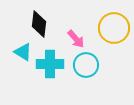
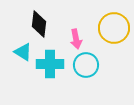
pink arrow: rotated 30 degrees clockwise
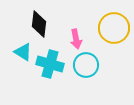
cyan cross: rotated 16 degrees clockwise
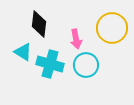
yellow circle: moved 2 px left
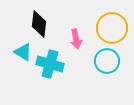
cyan circle: moved 21 px right, 4 px up
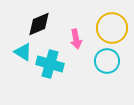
black diamond: rotated 60 degrees clockwise
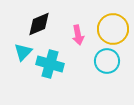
yellow circle: moved 1 px right, 1 px down
pink arrow: moved 2 px right, 4 px up
cyan triangle: rotated 42 degrees clockwise
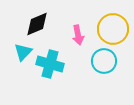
black diamond: moved 2 px left
cyan circle: moved 3 px left
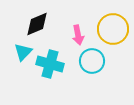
cyan circle: moved 12 px left
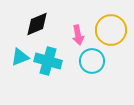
yellow circle: moved 2 px left, 1 px down
cyan triangle: moved 3 px left, 5 px down; rotated 24 degrees clockwise
cyan cross: moved 2 px left, 3 px up
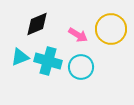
yellow circle: moved 1 px up
pink arrow: rotated 48 degrees counterclockwise
cyan circle: moved 11 px left, 6 px down
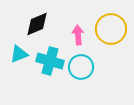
pink arrow: rotated 126 degrees counterclockwise
cyan triangle: moved 1 px left, 3 px up
cyan cross: moved 2 px right
